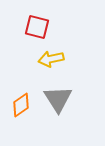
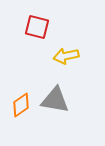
yellow arrow: moved 15 px right, 3 px up
gray triangle: moved 3 px left, 1 px down; rotated 48 degrees counterclockwise
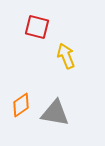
yellow arrow: rotated 80 degrees clockwise
gray triangle: moved 13 px down
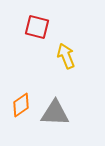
gray triangle: rotated 8 degrees counterclockwise
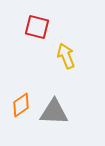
gray triangle: moved 1 px left, 1 px up
